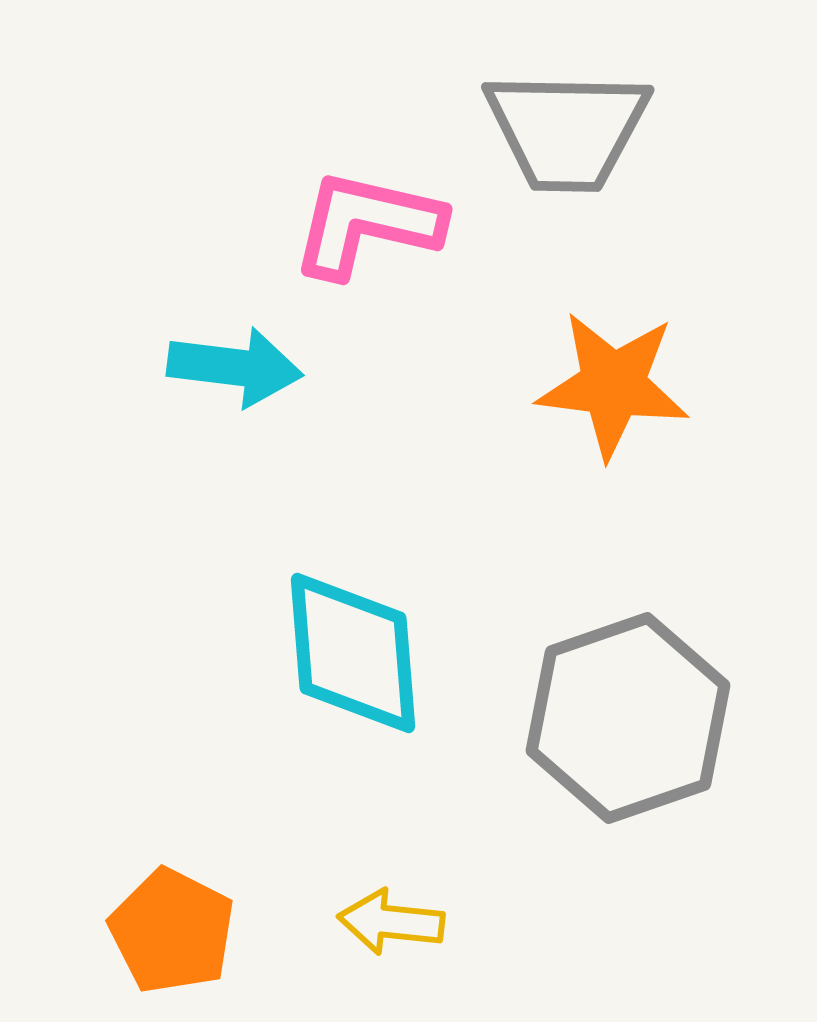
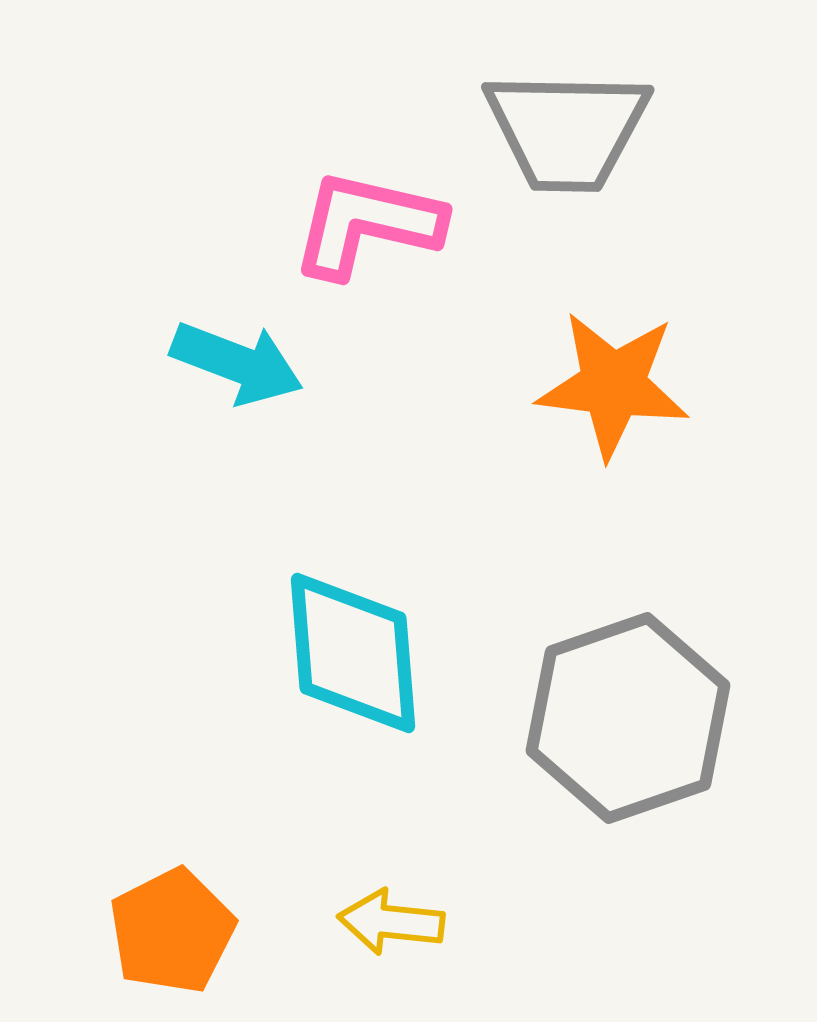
cyan arrow: moved 2 px right, 4 px up; rotated 14 degrees clockwise
orange pentagon: rotated 18 degrees clockwise
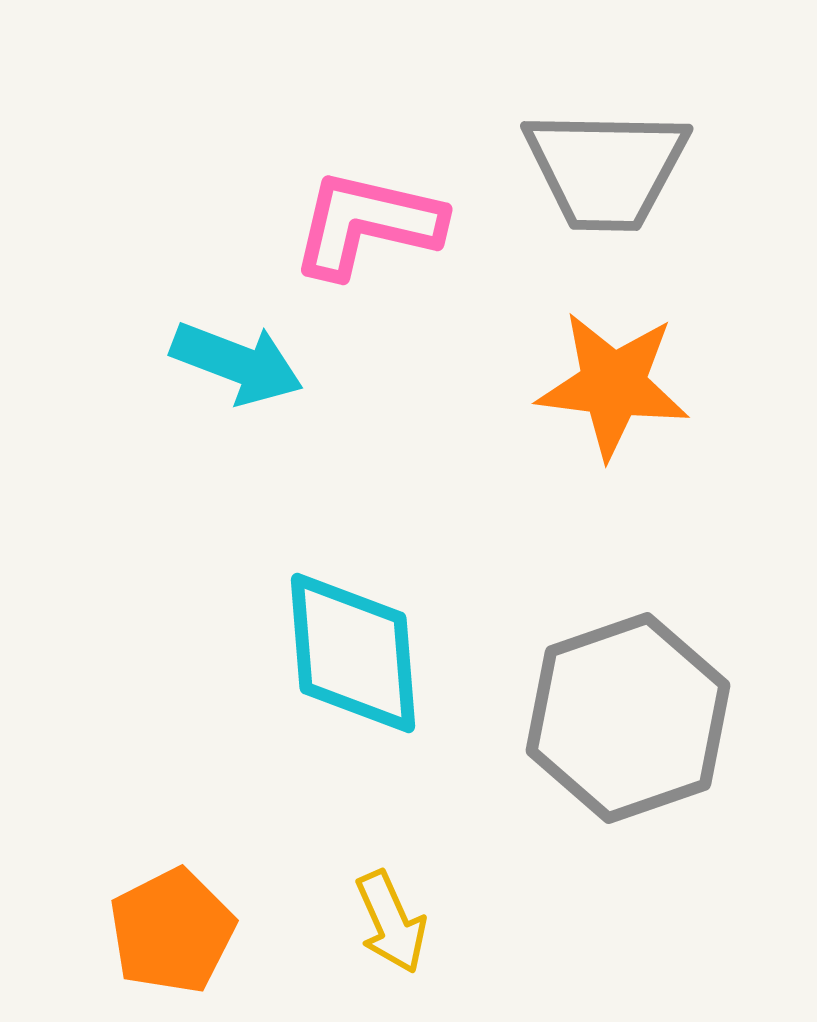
gray trapezoid: moved 39 px right, 39 px down
yellow arrow: rotated 120 degrees counterclockwise
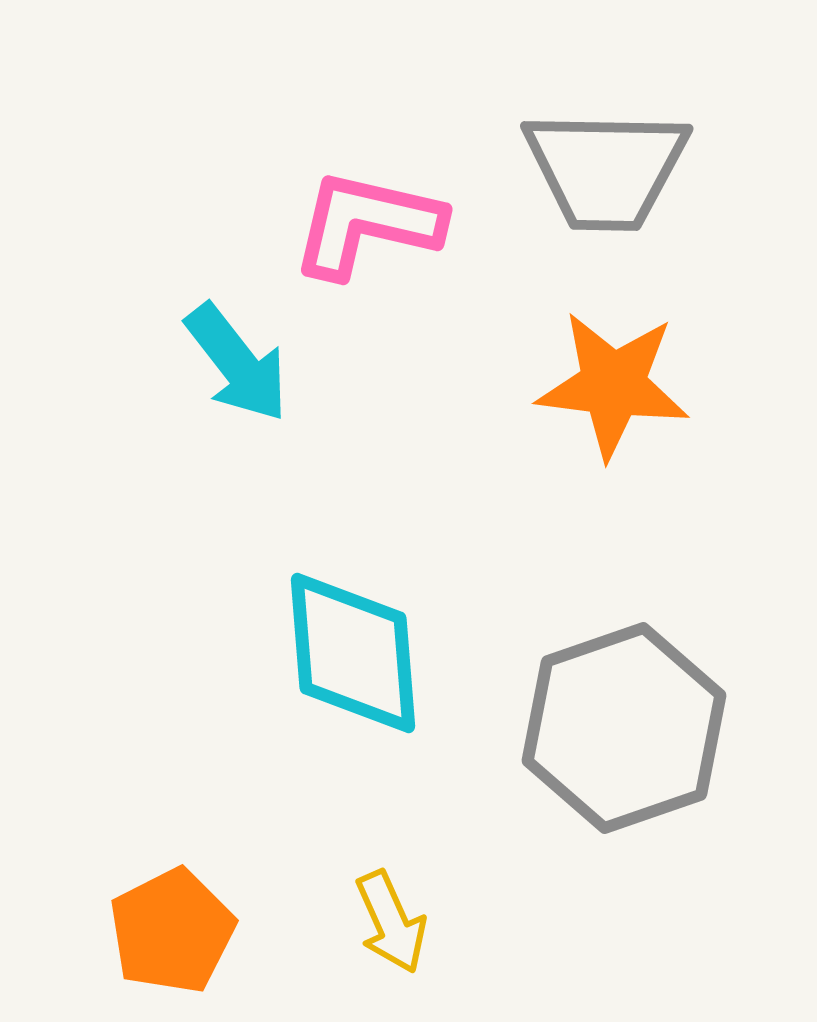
cyan arrow: rotated 31 degrees clockwise
gray hexagon: moved 4 px left, 10 px down
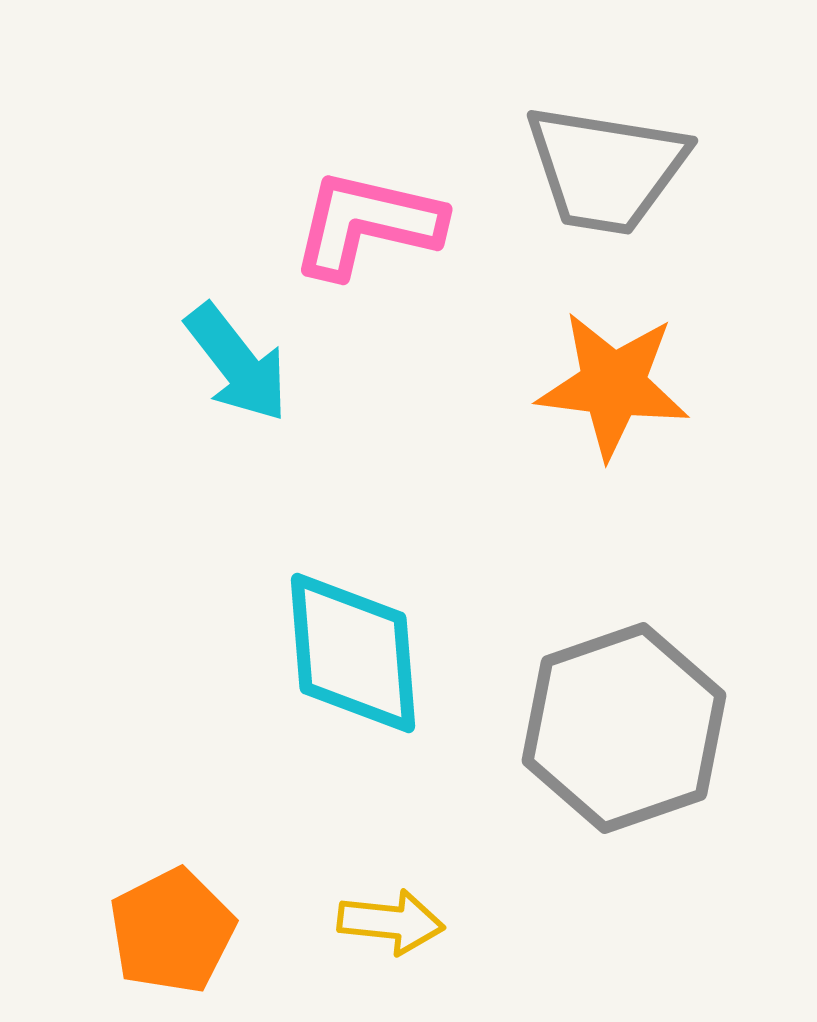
gray trapezoid: rotated 8 degrees clockwise
yellow arrow: rotated 60 degrees counterclockwise
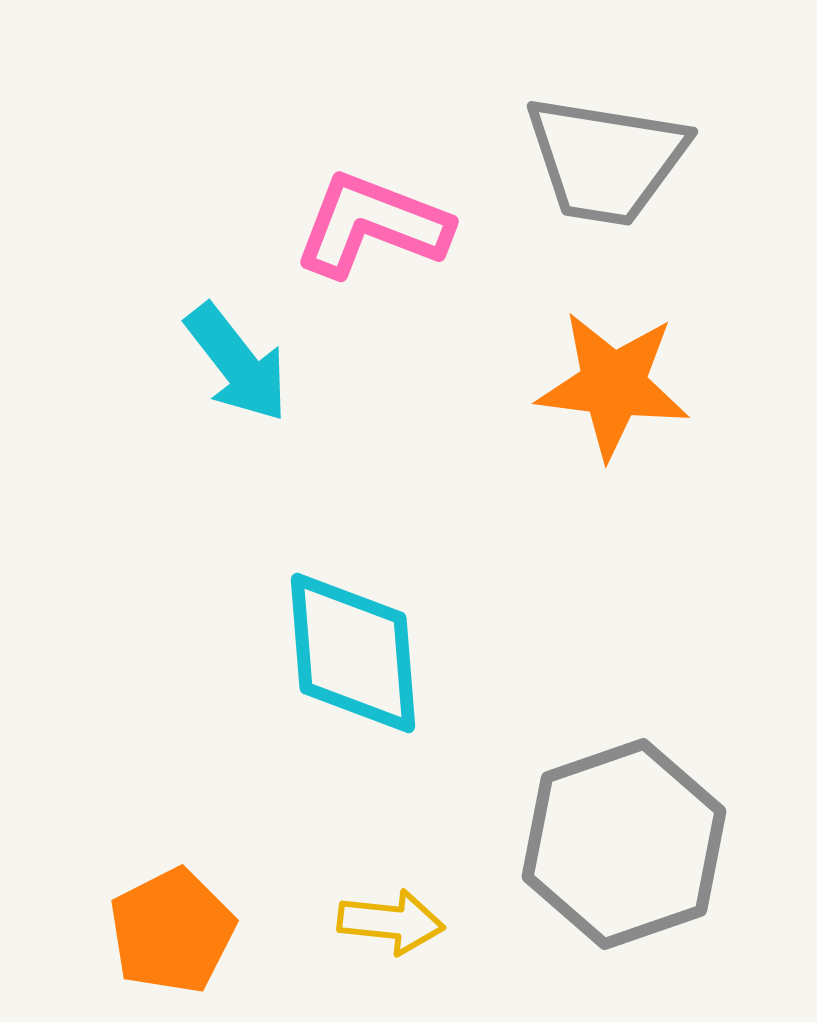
gray trapezoid: moved 9 px up
pink L-shape: moved 5 px right, 1 px down; rotated 8 degrees clockwise
gray hexagon: moved 116 px down
